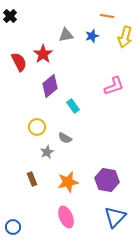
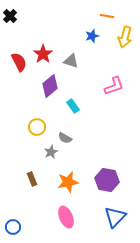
gray triangle: moved 5 px right, 26 px down; rotated 28 degrees clockwise
gray star: moved 4 px right
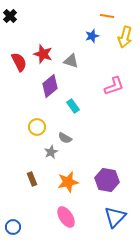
red star: rotated 18 degrees counterclockwise
pink ellipse: rotated 10 degrees counterclockwise
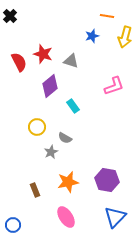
brown rectangle: moved 3 px right, 11 px down
blue circle: moved 2 px up
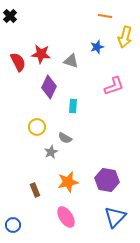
orange line: moved 2 px left
blue star: moved 5 px right, 11 px down
red star: moved 2 px left; rotated 12 degrees counterclockwise
red semicircle: moved 1 px left
purple diamond: moved 1 px left, 1 px down; rotated 25 degrees counterclockwise
cyan rectangle: rotated 40 degrees clockwise
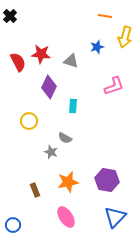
yellow circle: moved 8 px left, 6 px up
gray star: rotated 24 degrees counterclockwise
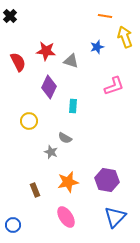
yellow arrow: rotated 145 degrees clockwise
red star: moved 5 px right, 3 px up
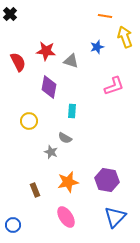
black cross: moved 2 px up
purple diamond: rotated 15 degrees counterclockwise
cyan rectangle: moved 1 px left, 5 px down
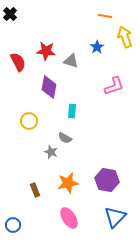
blue star: rotated 16 degrees counterclockwise
orange star: moved 1 px down
pink ellipse: moved 3 px right, 1 px down
